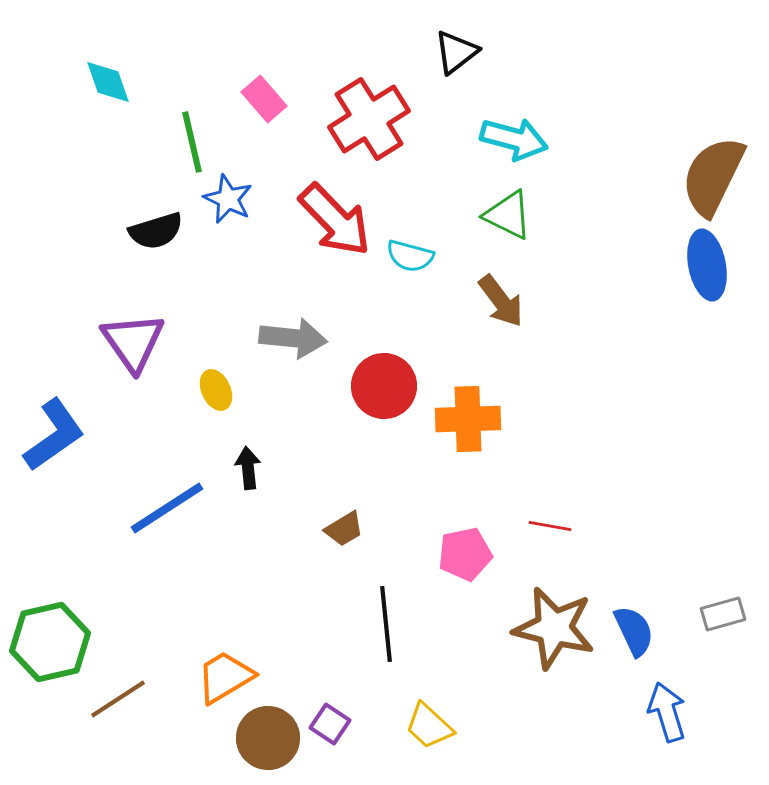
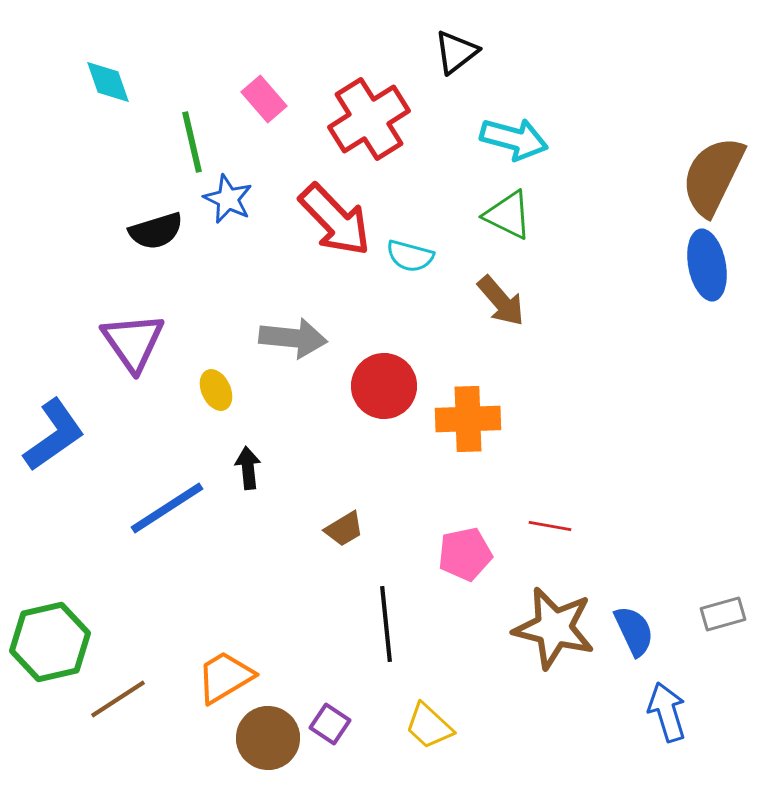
brown arrow: rotated 4 degrees counterclockwise
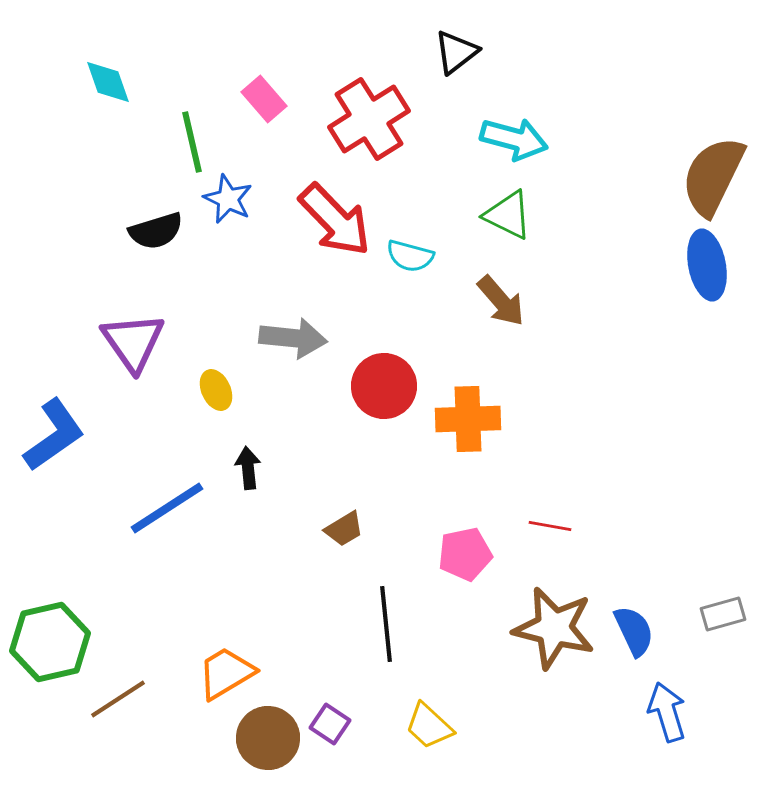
orange trapezoid: moved 1 px right, 4 px up
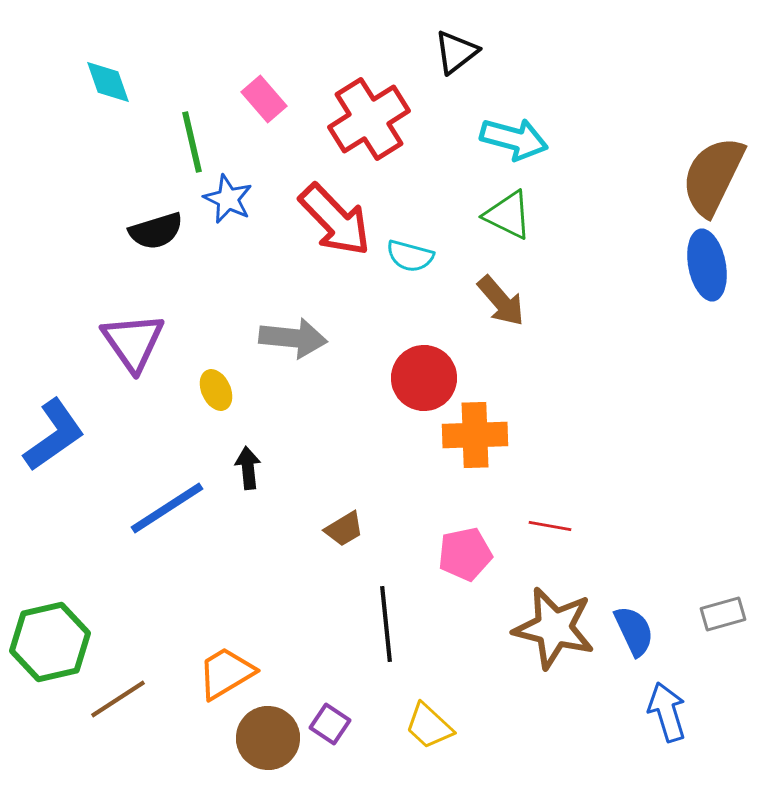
red circle: moved 40 px right, 8 px up
orange cross: moved 7 px right, 16 px down
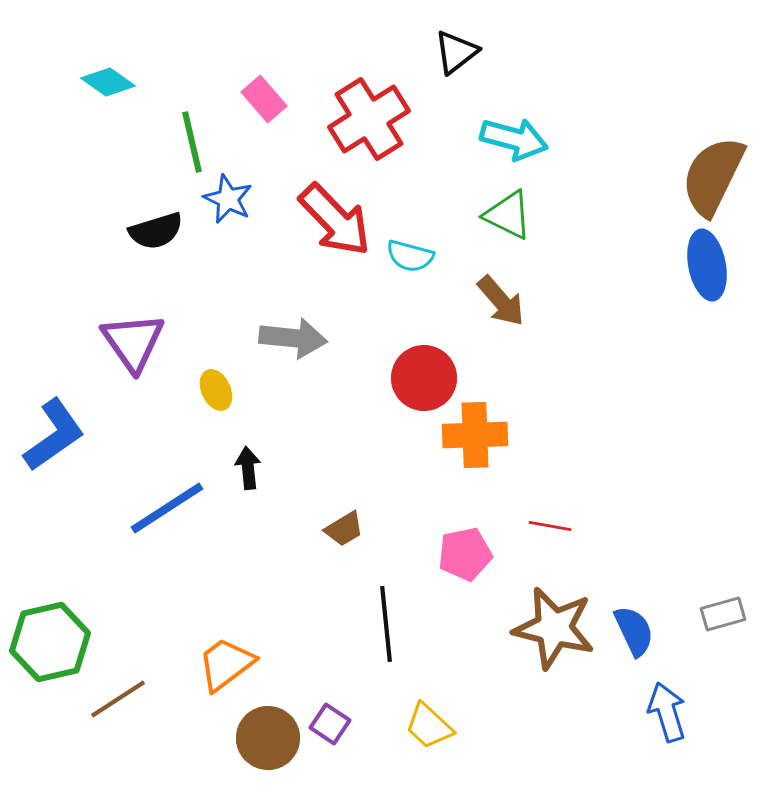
cyan diamond: rotated 36 degrees counterclockwise
orange trapezoid: moved 9 px up; rotated 6 degrees counterclockwise
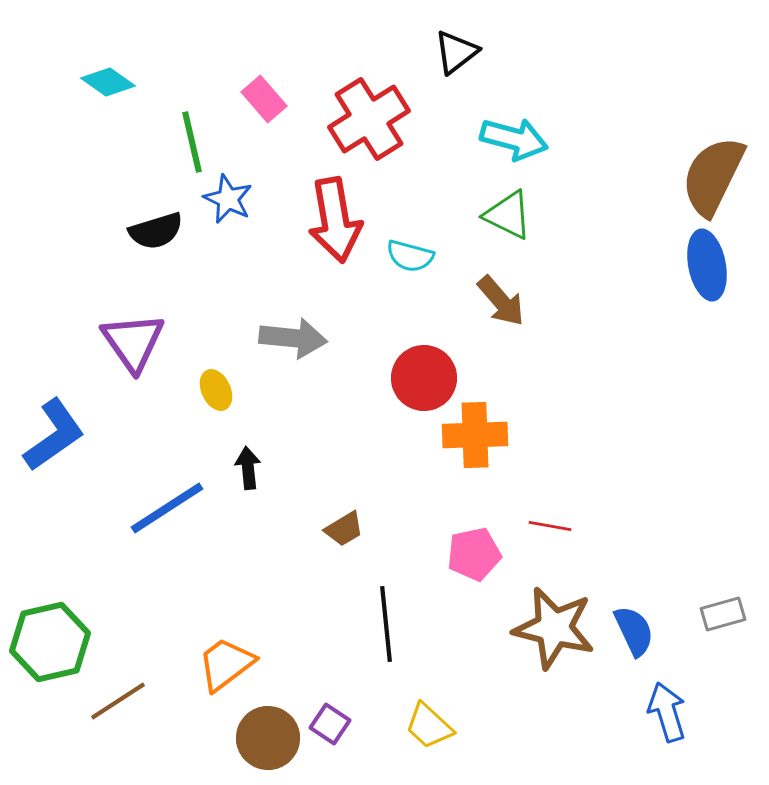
red arrow: rotated 34 degrees clockwise
pink pentagon: moved 9 px right
brown line: moved 2 px down
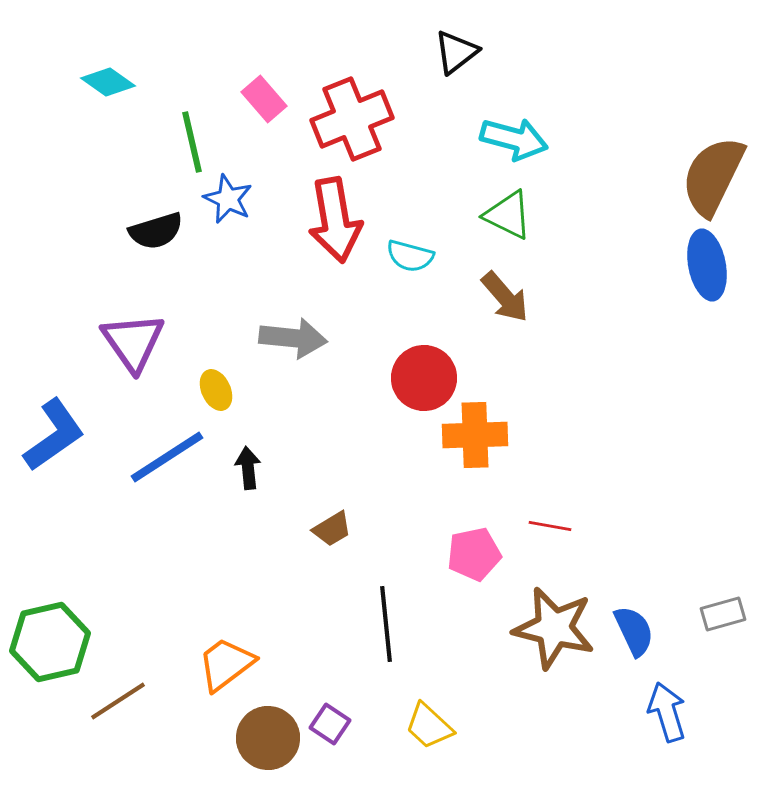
red cross: moved 17 px left; rotated 10 degrees clockwise
brown arrow: moved 4 px right, 4 px up
blue line: moved 51 px up
brown trapezoid: moved 12 px left
